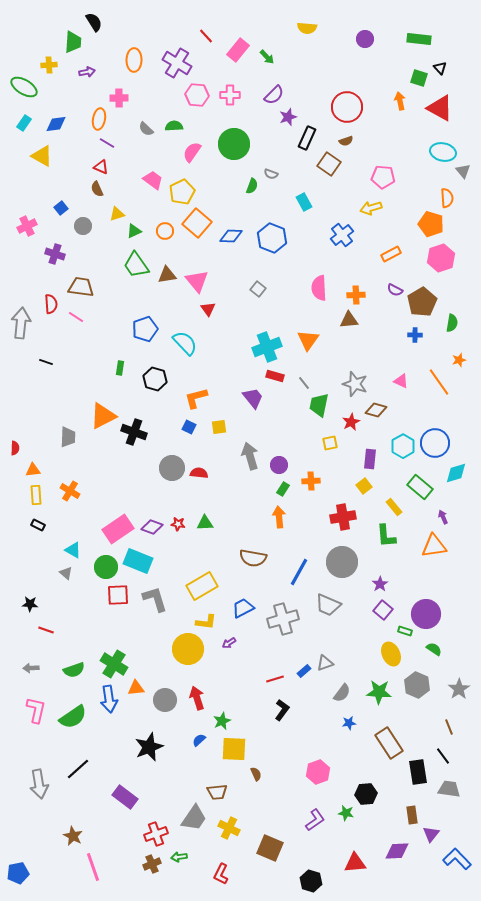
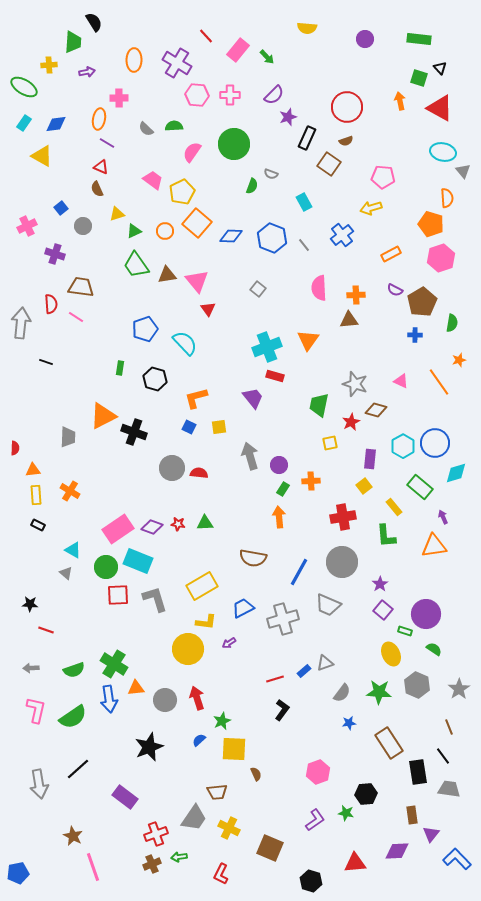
gray line at (304, 383): moved 138 px up
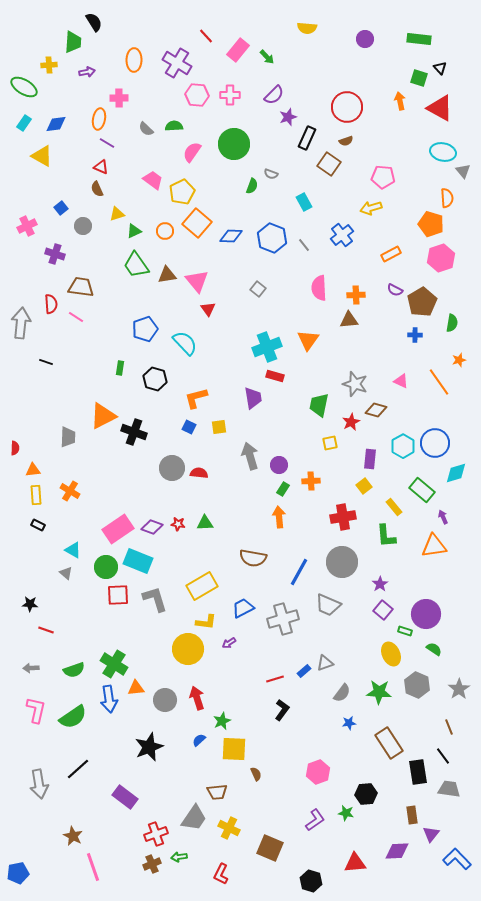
purple trapezoid at (253, 398): rotated 30 degrees clockwise
green rectangle at (420, 487): moved 2 px right, 3 px down
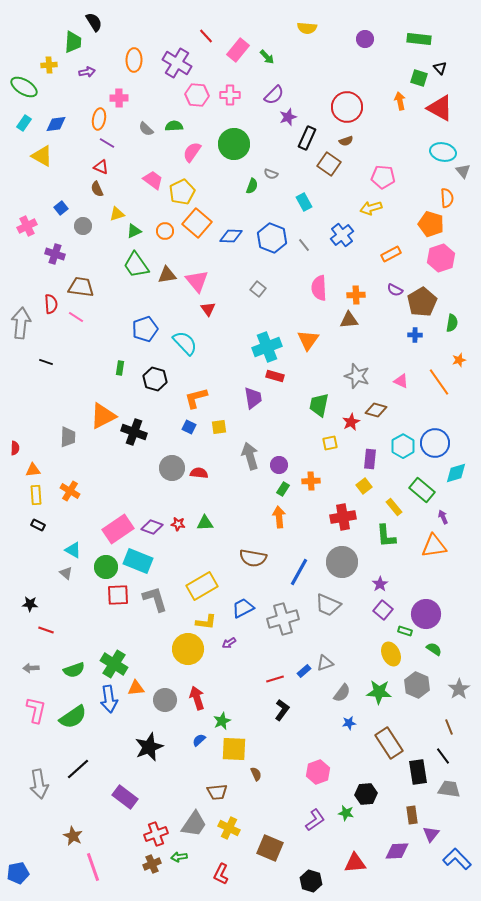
gray star at (355, 384): moved 2 px right, 8 px up
gray trapezoid at (194, 818): moved 6 px down
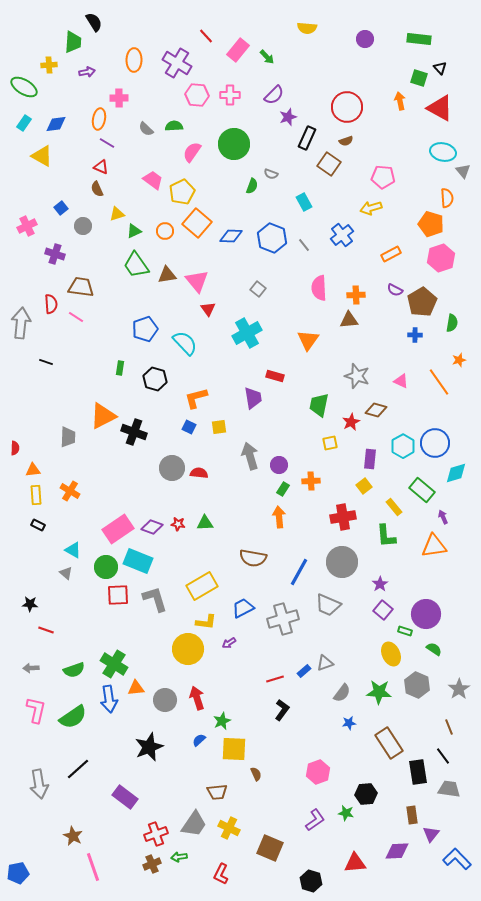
cyan cross at (267, 347): moved 20 px left, 14 px up; rotated 8 degrees counterclockwise
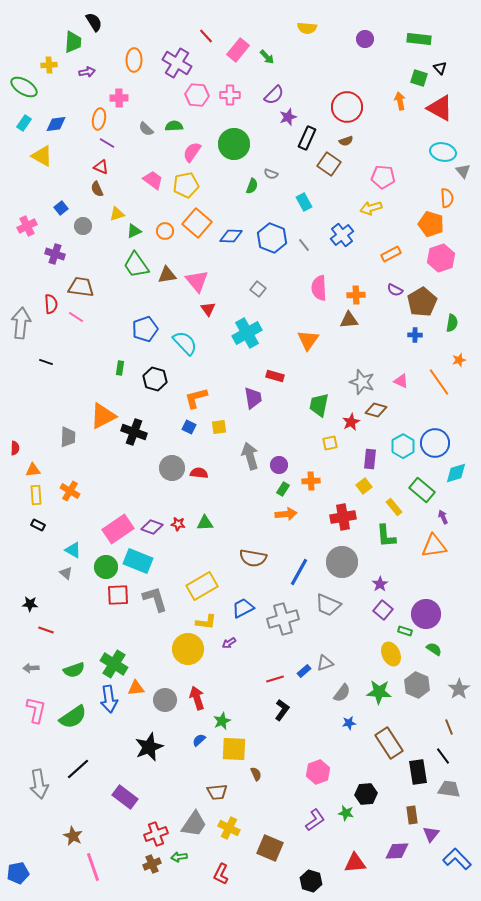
yellow pentagon at (182, 192): moved 4 px right, 7 px up; rotated 15 degrees clockwise
gray star at (357, 376): moved 5 px right, 6 px down
orange arrow at (279, 517): moved 7 px right, 3 px up; rotated 90 degrees clockwise
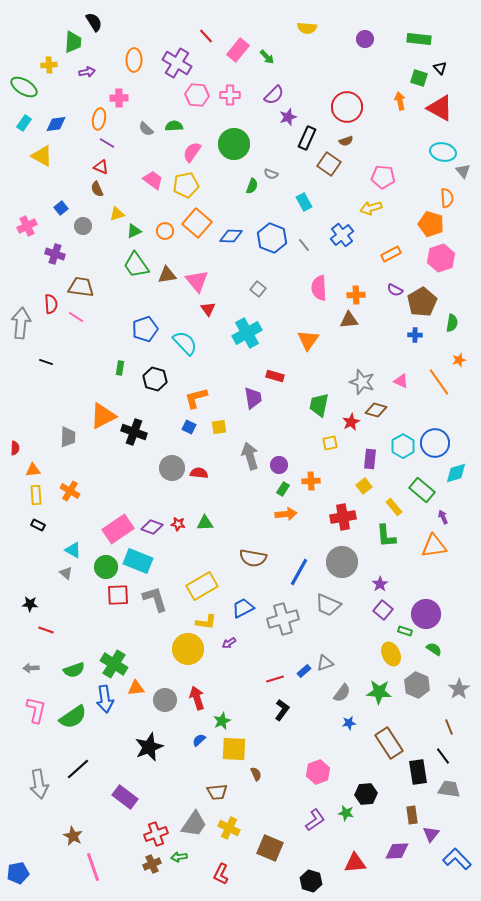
blue arrow at (109, 699): moved 4 px left
